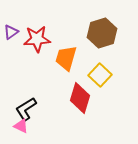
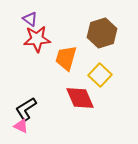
purple triangle: moved 19 px right, 13 px up; rotated 49 degrees counterclockwise
red diamond: rotated 40 degrees counterclockwise
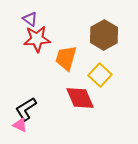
brown hexagon: moved 2 px right, 2 px down; rotated 12 degrees counterclockwise
pink triangle: moved 1 px left, 1 px up
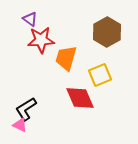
brown hexagon: moved 3 px right, 3 px up
red star: moved 4 px right, 1 px down
yellow square: rotated 25 degrees clockwise
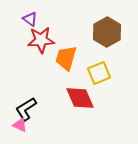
yellow square: moved 1 px left, 2 px up
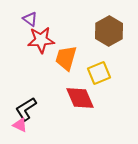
brown hexagon: moved 2 px right, 1 px up
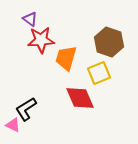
brown hexagon: moved 11 px down; rotated 12 degrees counterclockwise
pink triangle: moved 7 px left
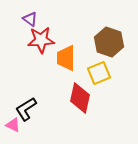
orange trapezoid: rotated 16 degrees counterclockwise
red diamond: rotated 36 degrees clockwise
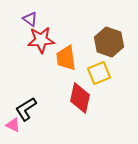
orange trapezoid: rotated 8 degrees counterclockwise
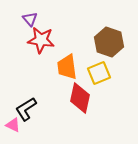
purple triangle: rotated 14 degrees clockwise
red star: rotated 12 degrees clockwise
orange trapezoid: moved 1 px right, 9 px down
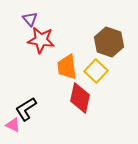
yellow square: moved 3 px left, 2 px up; rotated 25 degrees counterclockwise
